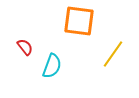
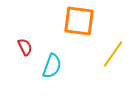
red semicircle: rotated 12 degrees clockwise
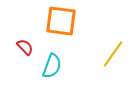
orange square: moved 18 px left
red semicircle: rotated 18 degrees counterclockwise
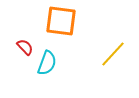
yellow line: rotated 8 degrees clockwise
cyan semicircle: moved 5 px left, 3 px up
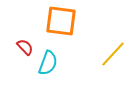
cyan semicircle: moved 1 px right
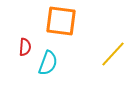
red semicircle: rotated 48 degrees clockwise
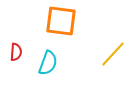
red semicircle: moved 9 px left, 5 px down
